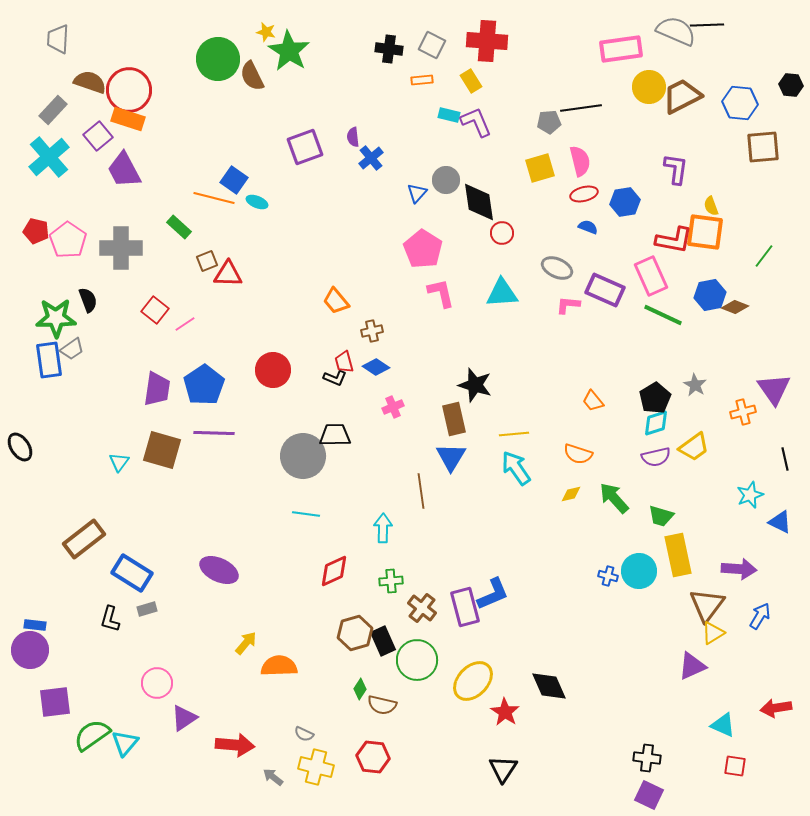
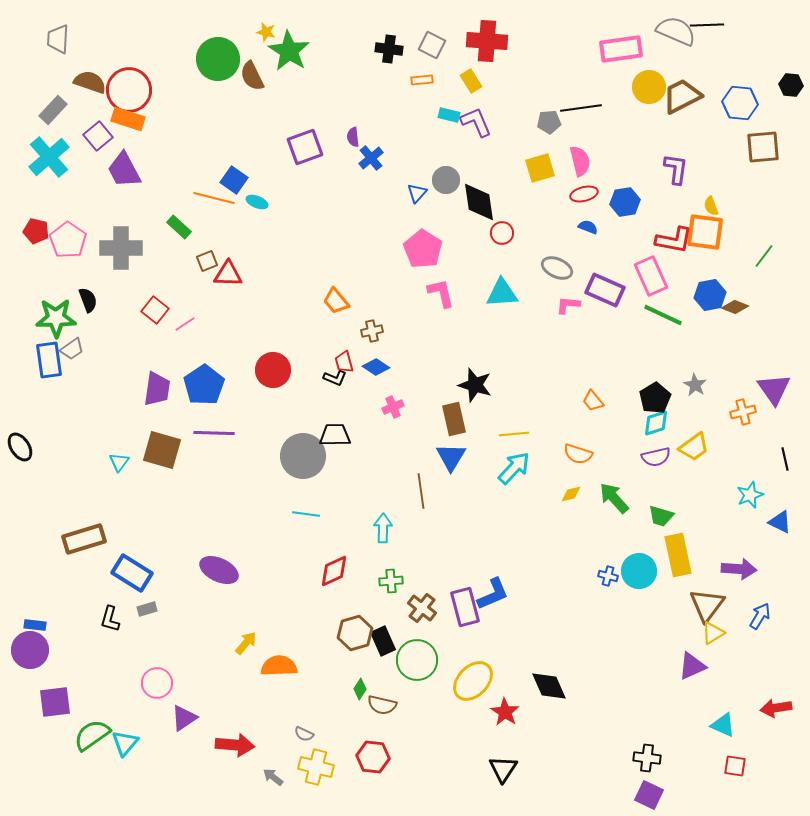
cyan arrow at (516, 468): moved 2 px left; rotated 78 degrees clockwise
brown rectangle at (84, 539): rotated 21 degrees clockwise
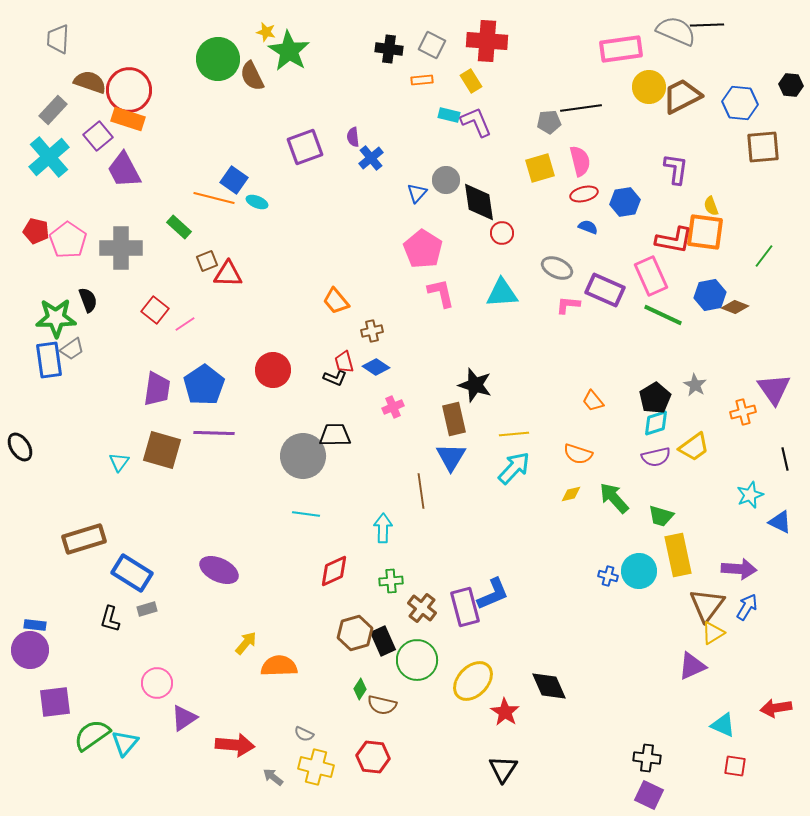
blue arrow at (760, 616): moved 13 px left, 9 px up
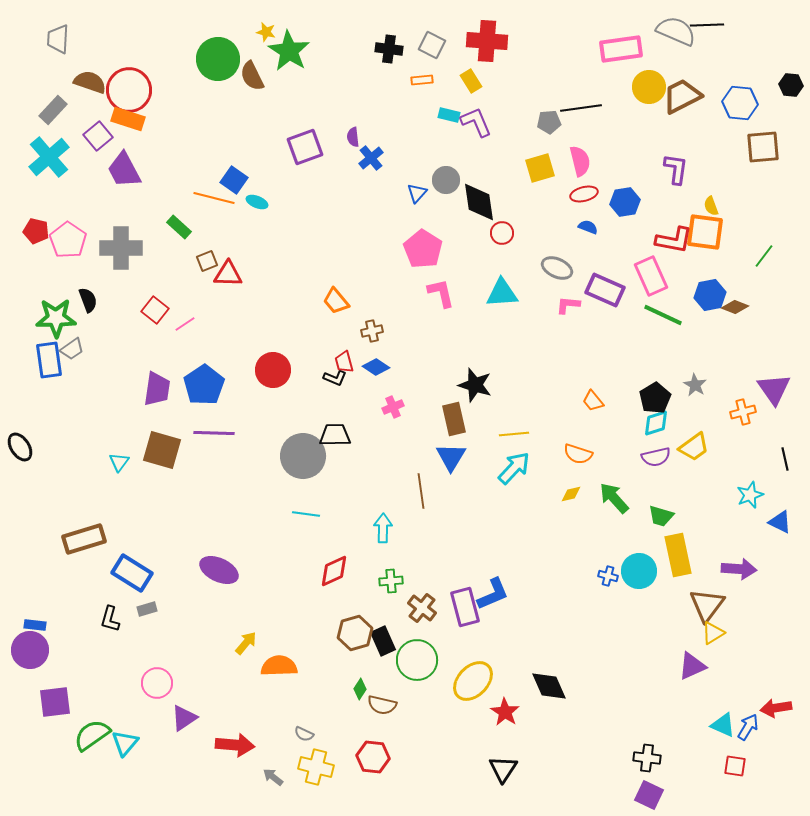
blue arrow at (747, 607): moved 1 px right, 120 px down
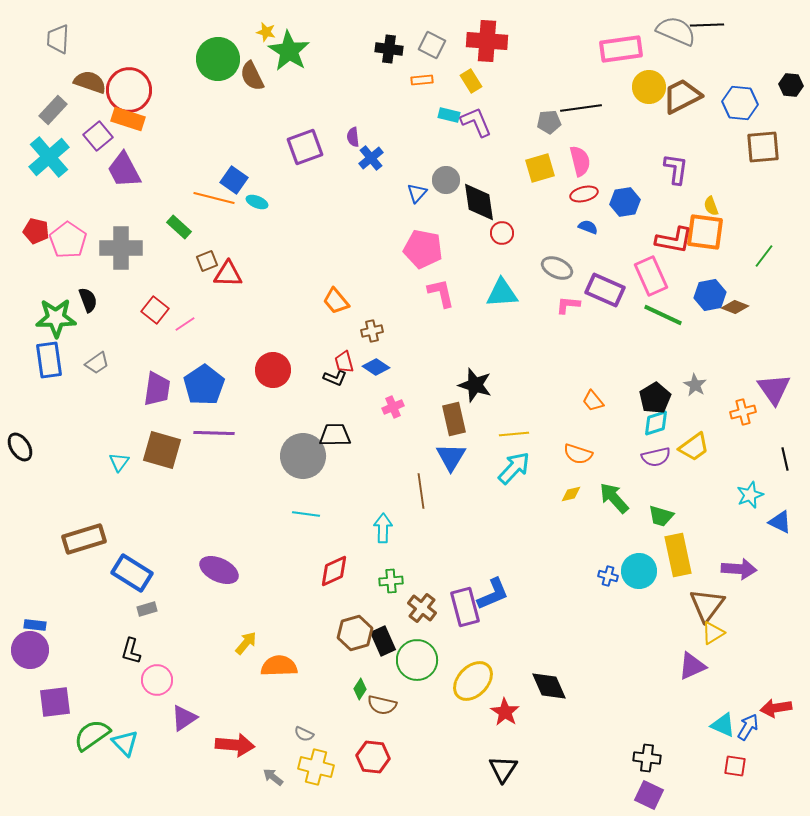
pink pentagon at (423, 249): rotated 21 degrees counterclockwise
gray trapezoid at (72, 349): moved 25 px right, 14 px down
black L-shape at (110, 619): moved 21 px right, 32 px down
pink circle at (157, 683): moved 3 px up
cyan triangle at (125, 743): rotated 24 degrees counterclockwise
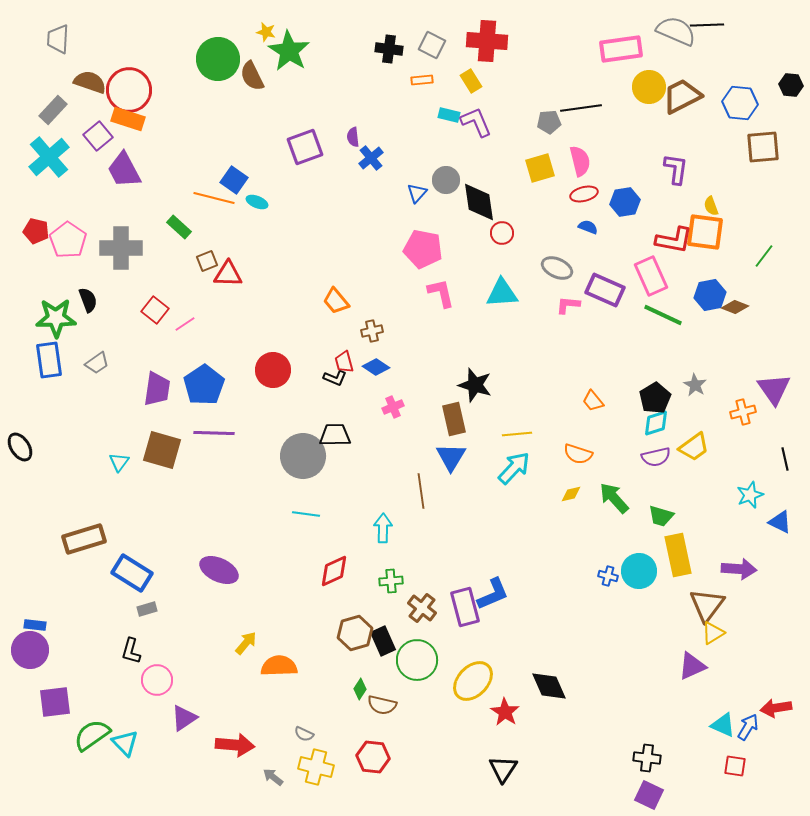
yellow line at (514, 434): moved 3 px right
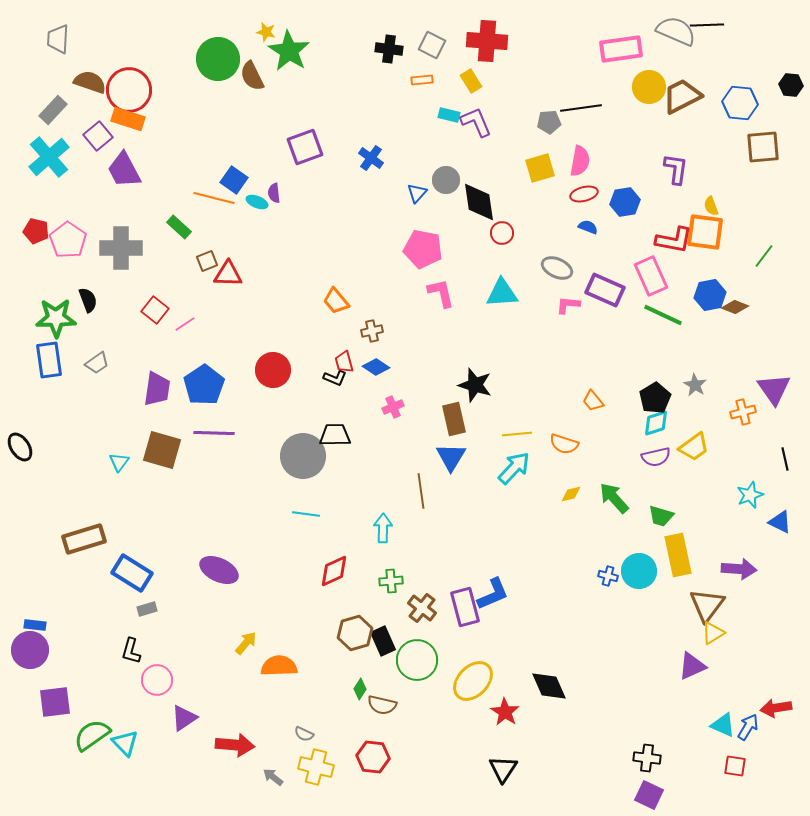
purple semicircle at (353, 137): moved 79 px left, 56 px down
blue cross at (371, 158): rotated 15 degrees counterclockwise
pink semicircle at (580, 161): rotated 24 degrees clockwise
orange semicircle at (578, 454): moved 14 px left, 10 px up
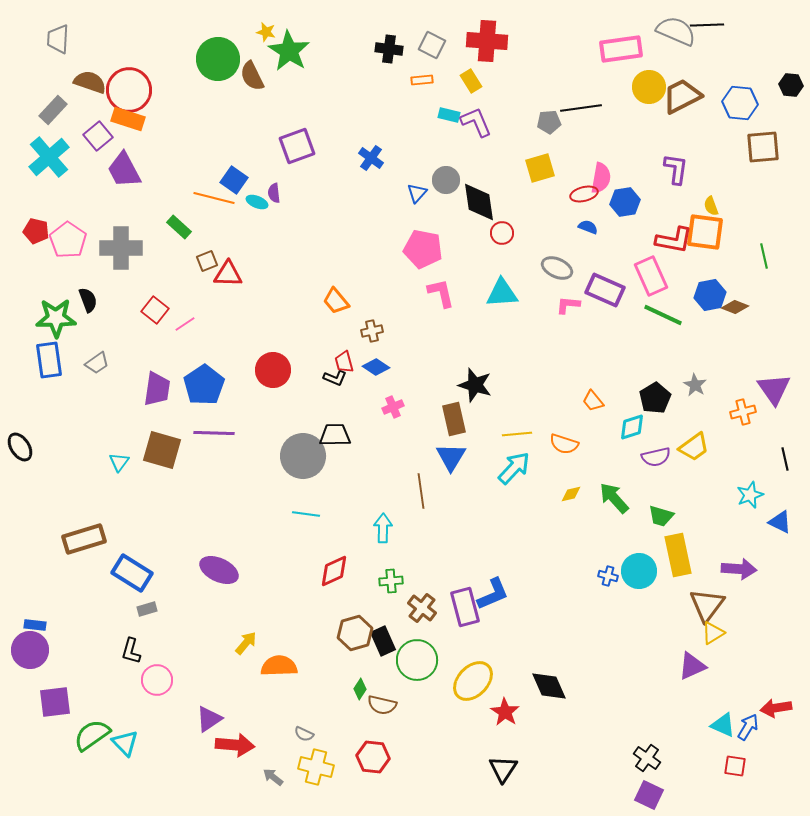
purple square at (305, 147): moved 8 px left, 1 px up
pink semicircle at (580, 161): moved 21 px right, 17 px down
green line at (764, 256): rotated 50 degrees counterclockwise
cyan diamond at (656, 423): moved 24 px left, 4 px down
purple triangle at (184, 718): moved 25 px right, 1 px down
black cross at (647, 758): rotated 28 degrees clockwise
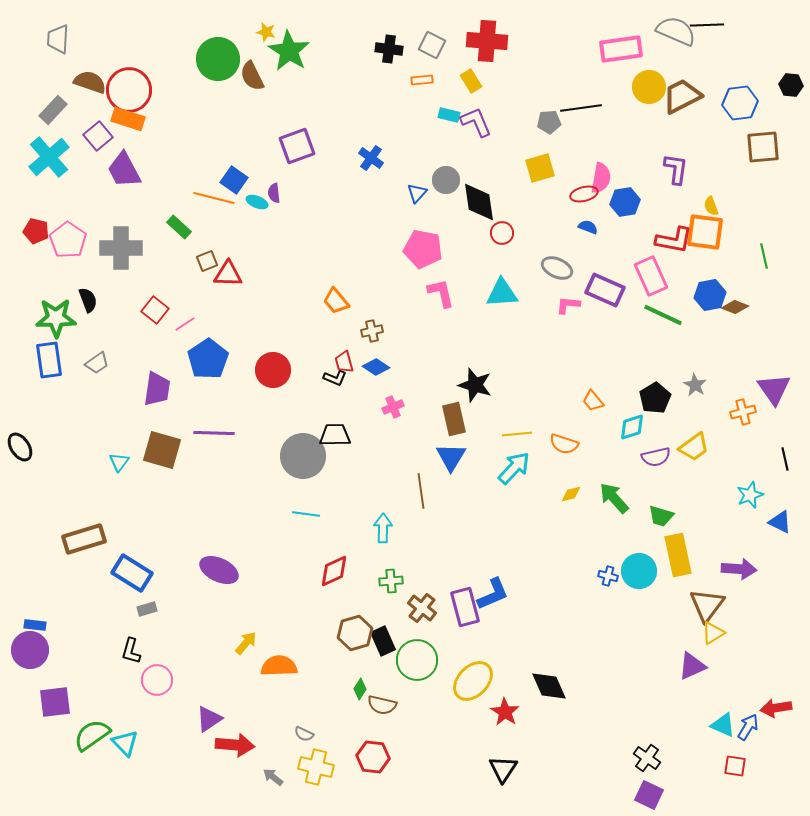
blue hexagon at (740, 103): rotated 12 degrees counterclockwise
blue pentagon at (204, 385): moved 4 px right, 26 px up
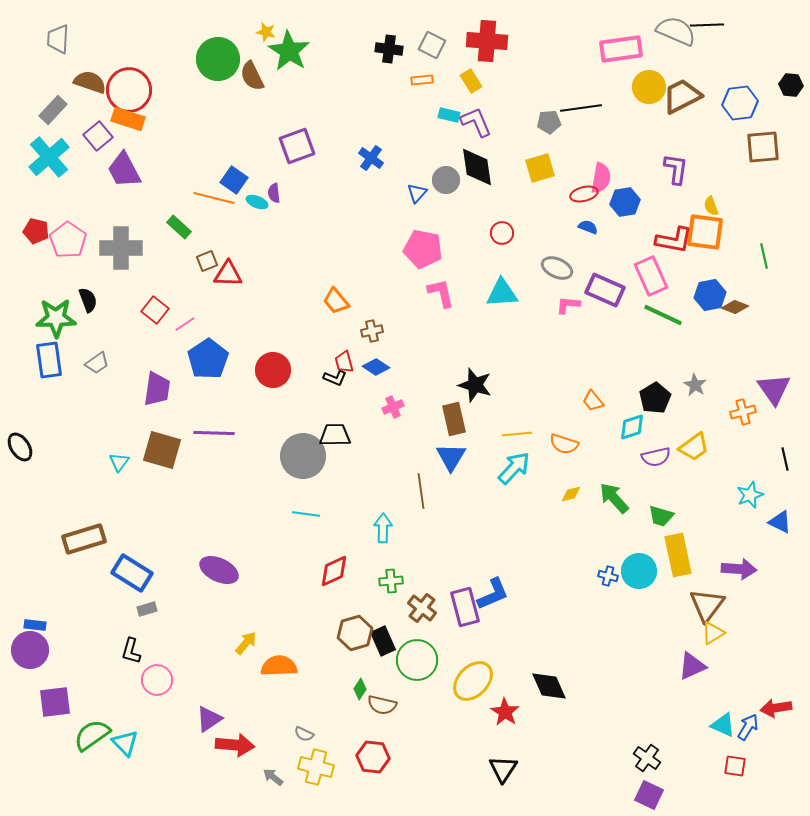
black diamond at (479, 202): moved 2 px left, 35 px up
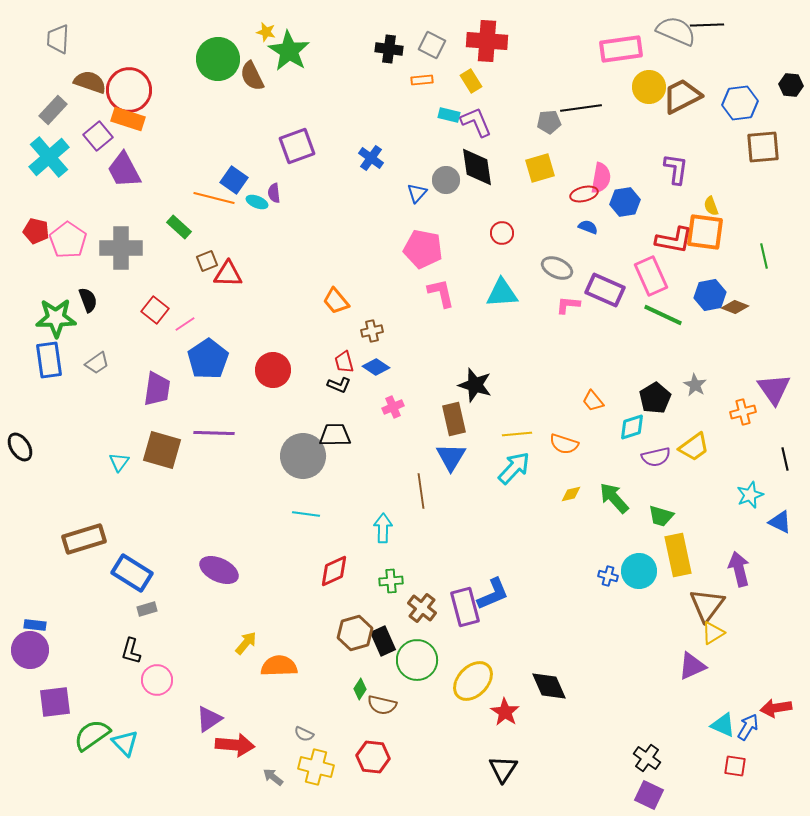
black L-shape at (335, 378): moved 4 px right, 7 px down
purple arrow at (739, 569): rotated 108 degrees counterclockwise
